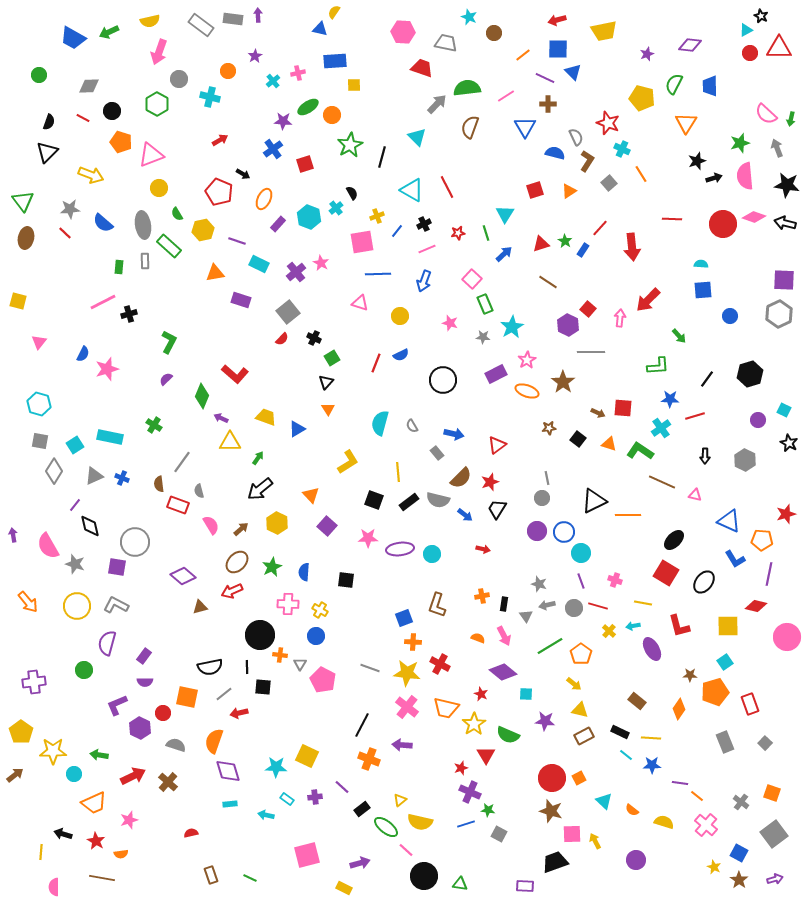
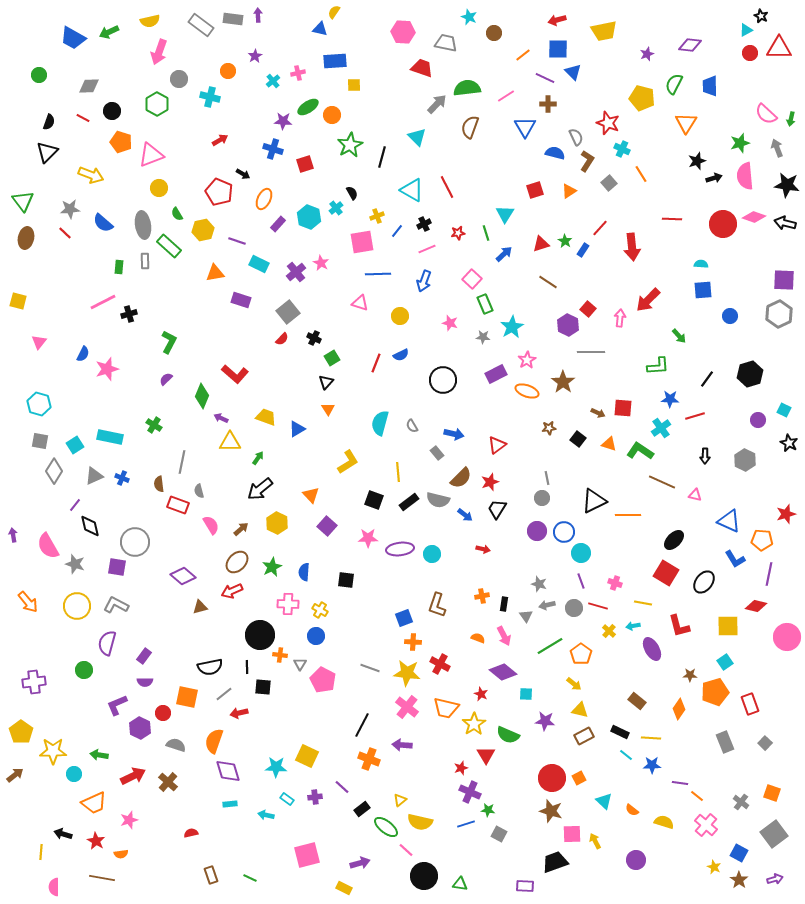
blue cross at (273, 149): rotated 36 degrees counterclockwise
gray line at (182, 462): rotated 25 degrees counterclockwise
pink cross at (615, 580): moved 3 px down
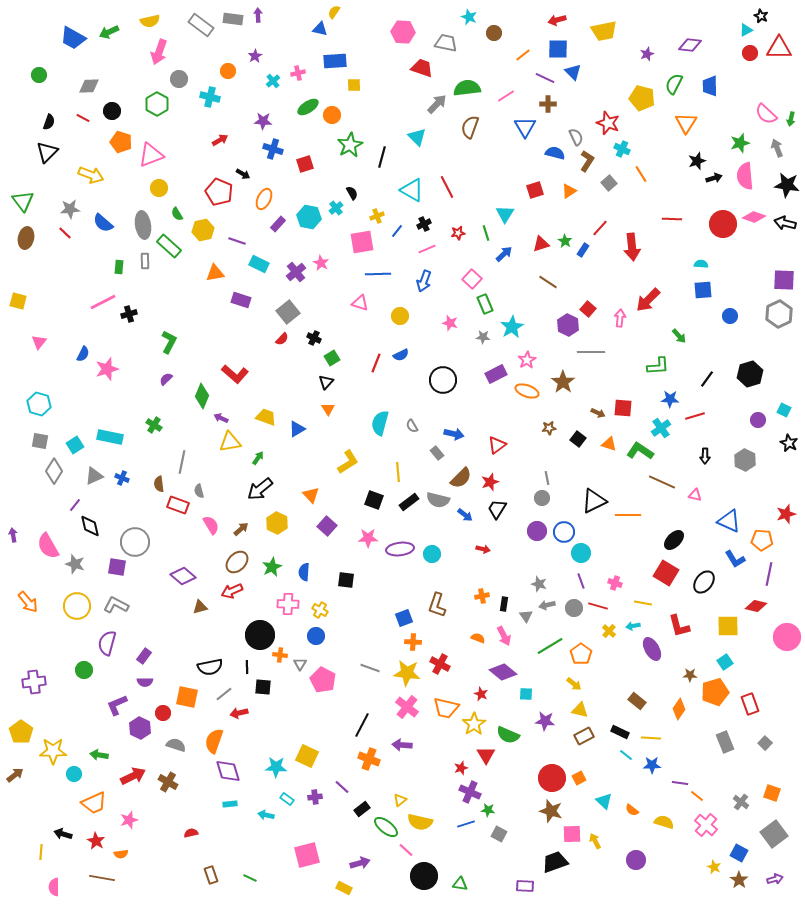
purple star at (283, 121): moved 20 px left
cyan hexagon at (309, 217): rotated 10 degrees counterclockwise
yellow triangle at (230, 442): rotated 10 degrees counterclockwise
brown cross at (168, 782): rotated 12 degrees counterclockwise
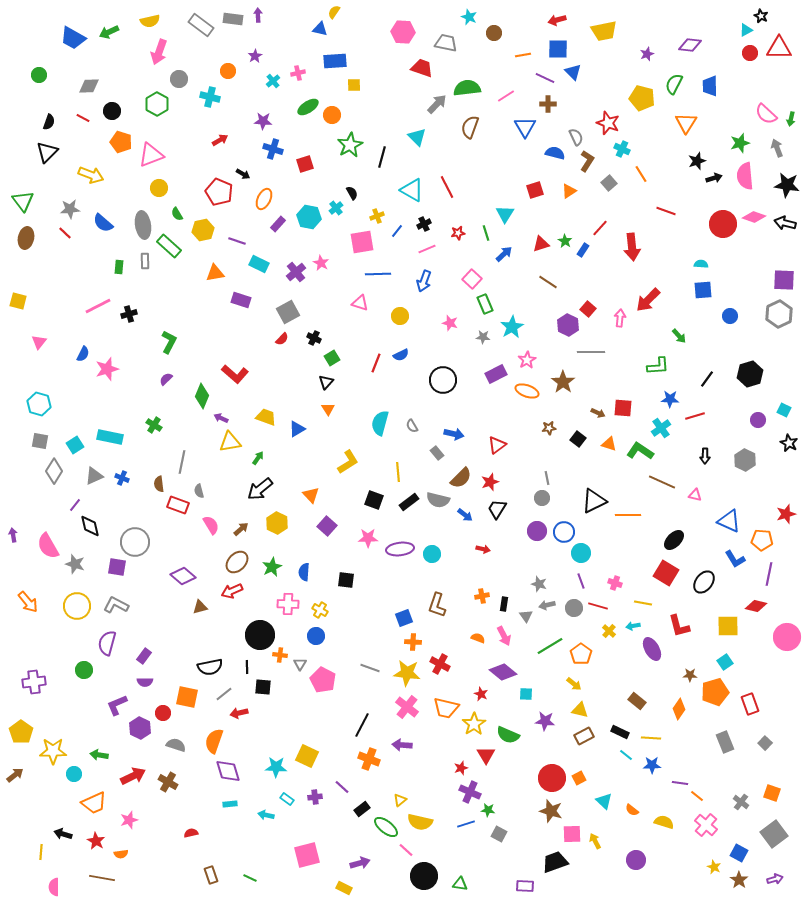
orange line at (523, 55): rotated 28 degrees clockwise
red line at (672, 219): moved 6 px left, 8 px up; rotated 18 degrees clockwise
pink line at (103, 302): moved 5 px left, 4 px down
gray square at (288, 312): rotated 10 degrees clockwise
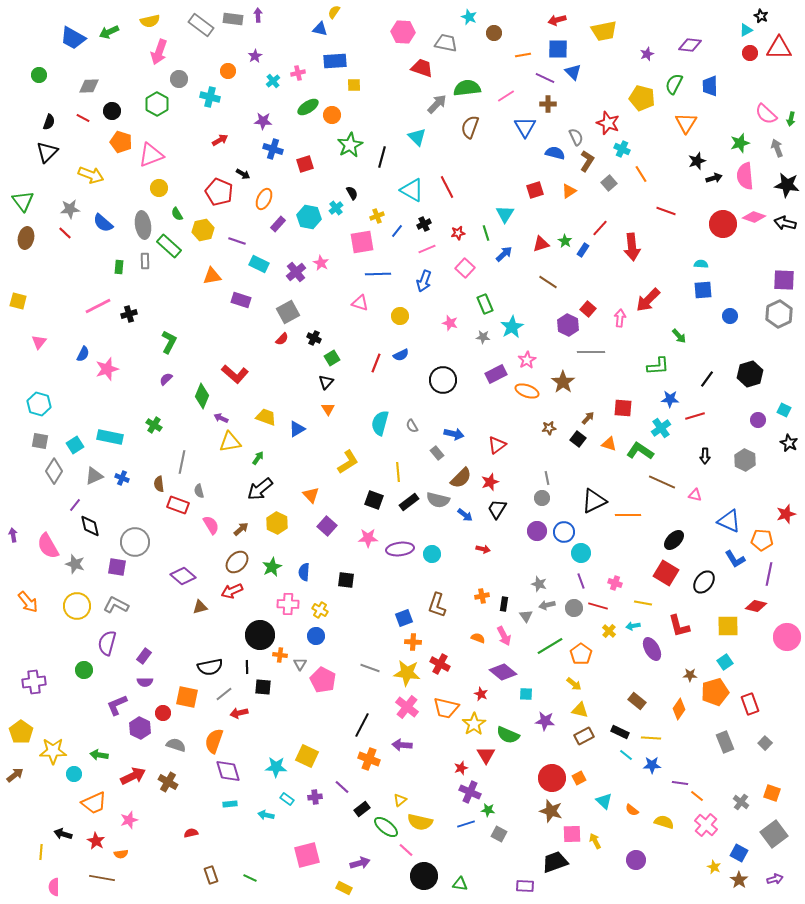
orange triangle at (215, 273): moved 3 px left, 3 px down
pink square at (472, 279): moved 7 px left, 11 px up
brown arrow at (598, 413): moved 10 px left, 5 px down; rotated 72 degrees counterclockwise
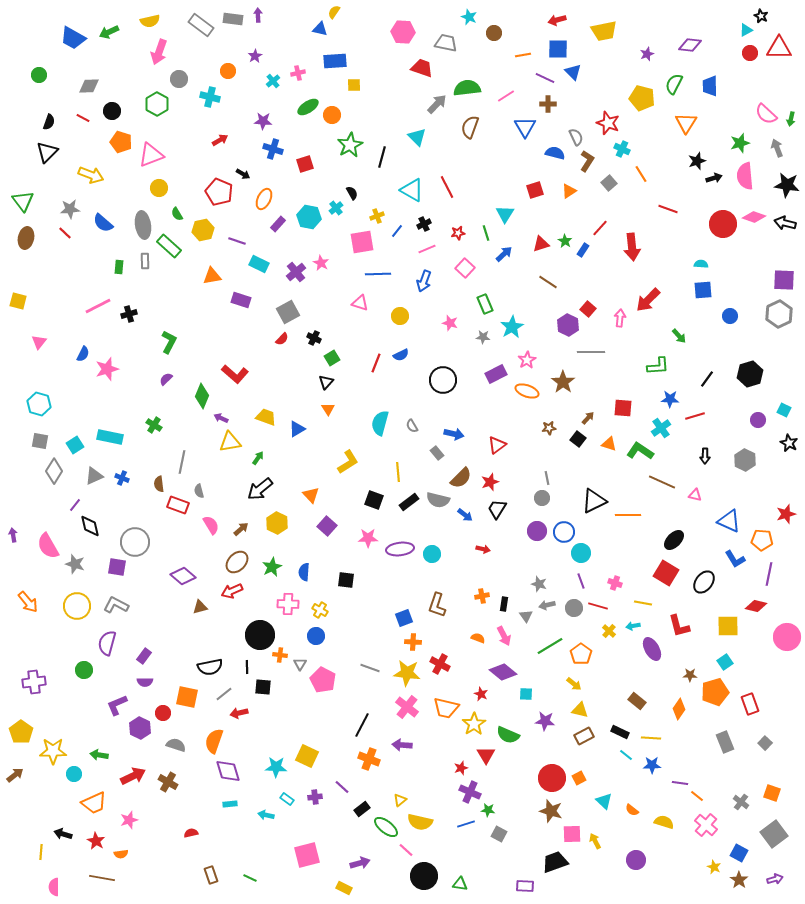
red line at (666, 211): moved 2 px right, 2 px up
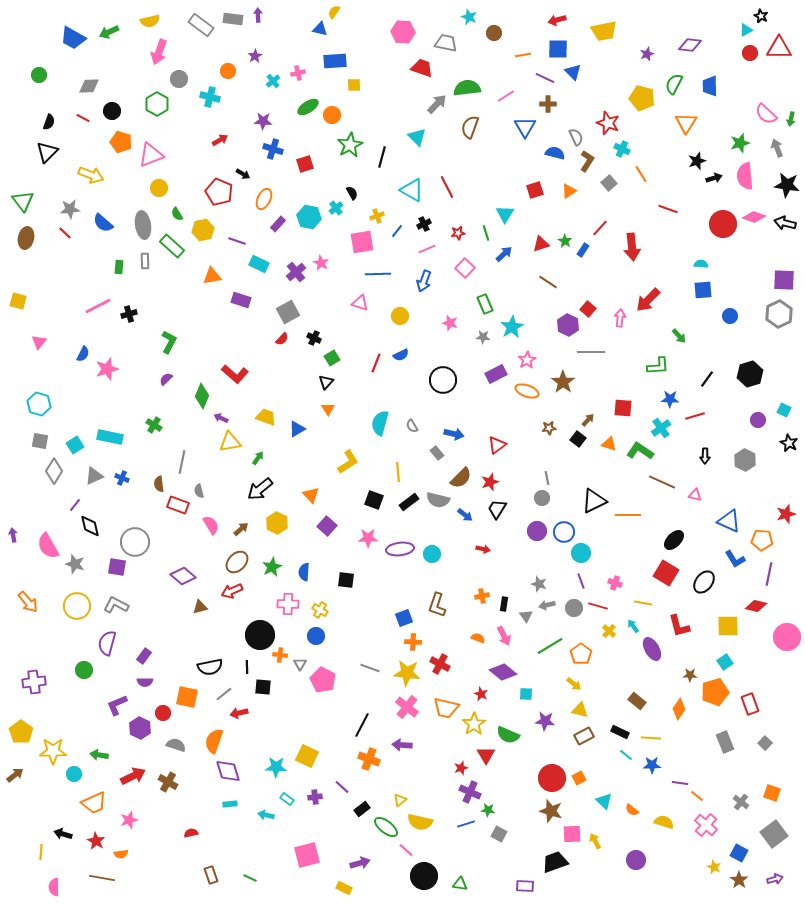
green rectangle at (169, 246): moved 3 px right
brown arrow at (588, 418): moved 2 px down
cyan arrow at (633, 626): rotated 64 degrees clockwise
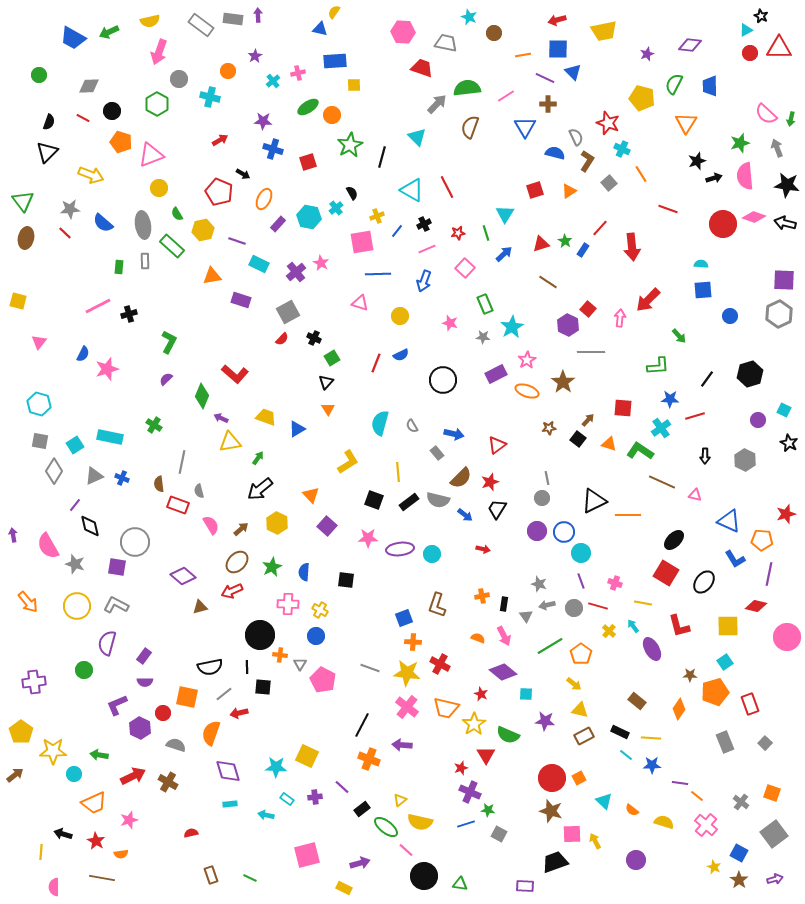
red square at (305, 164): moved 3 px right, 2 px up
orange semicircle at (214, 741): moved 3 px left, 8 px up
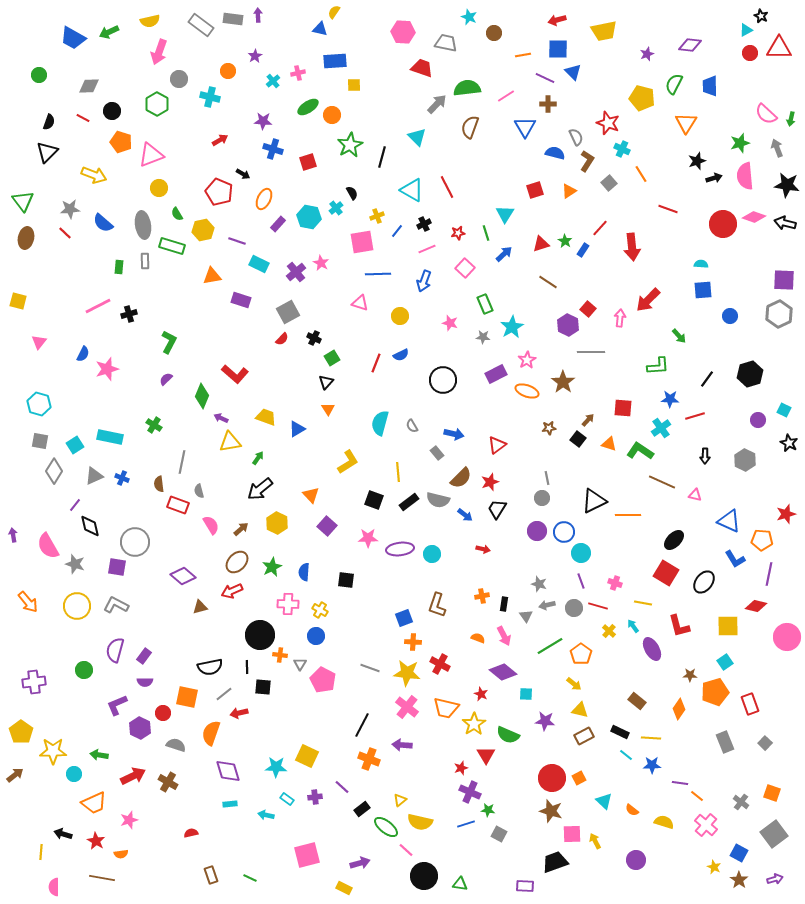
yellow arrow at (91, 175): moved 3 px right
green rectangle at (172, 246): rotated 25 degrees counterclockwise
purple semicircle at (107, 643): moved 8 px right, 7 px down
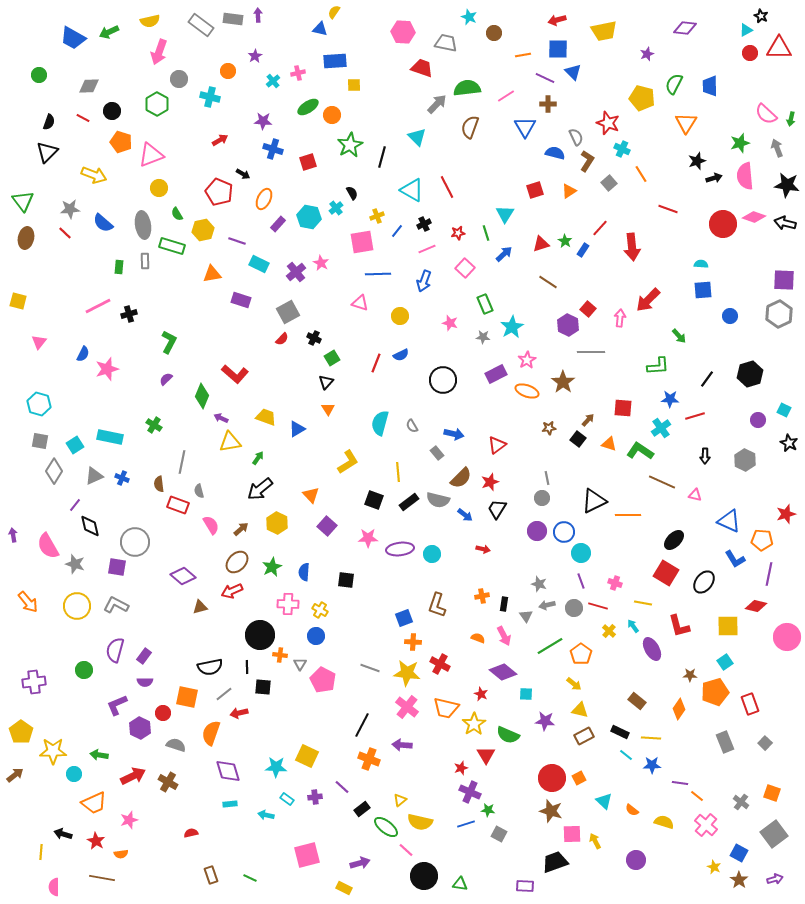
purple diamond at (690, 45): moved 5 px left, 17 px up
orange triangle at (212, 276): moved 2 px up
